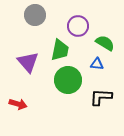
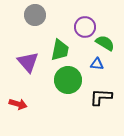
purple circle: moved 7 px right, 1 px down
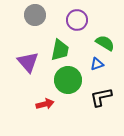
purple circle: moved 8 px left, 7 px up
blue triangle: rotated 24 degrees counterclockwise
black L-shape: rotated 15 degrees counterclockwise
red arrow: moved 27 px right; rotated 30 degrees counterclockwise
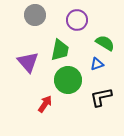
red arrow: rotated 42 degrees counterclockwise
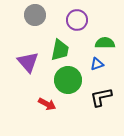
green semicircle: rotated 30 degrees counterclockwise
red arrow: moved 2 px right; rotated 84 degrees clockwise
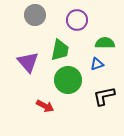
black L-shape: moved 3 px right, 1 px up
red arrow: moved 2 px left, 2 px down
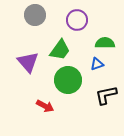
green trapezoid: rotated 25 degrees clockwise
black L-shape: moved 2 px right, 1 px up
